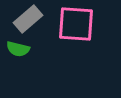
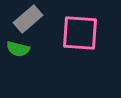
pink square: moved 4 px right, 9 px down
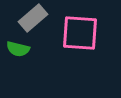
gray rectangle: moved 5 px right, 1 px up
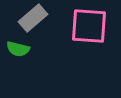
pink square: moved 9 px right, 7 px up
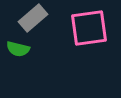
pink square: moved 2 px down; rotated 12 degrees counterclockwise
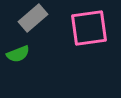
green semicircle: moved 5 px down; rotated 35 degrees counterclockwise
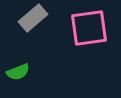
green semicircle: moved 18 px down
